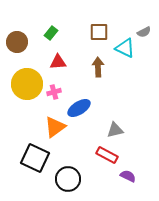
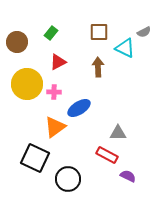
red triangle: rotated 24 degrees counterclockwise
pink cross: rotated 16 degrees clockwise
gray triangle: moved 3 px right, 3 px down; rotated 12 degrees clockwise
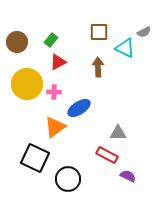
green rectangle: moved 7 px down
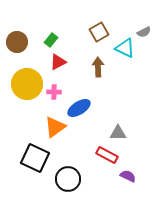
brown square: rotated 30 degrees counterclockwise
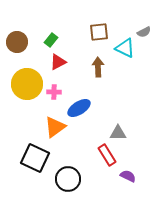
brown square: rotated 24 degrees clockwise
red rectangle: rotated 30 degrees clockwise
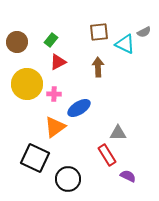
cyan triangle: moved 4 px up
pink cross: moved 2 px down
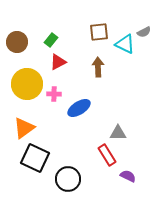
orange triangle: moved 31 px left, 1 px down
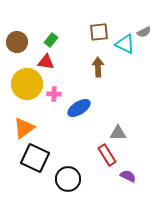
red triangle: moved 12 px left; rotated 36 degrees clockwise
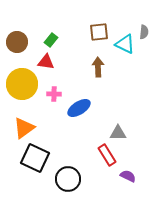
gray semicircle: rotated 56 degrees counterclockwise
yellow circle: moved 5 px left
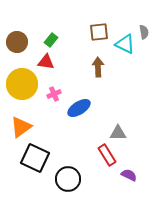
gray semicircle: rotated 16 degrees counterclockwise
pink cross: rotated 24 degrees counterclockwise
orange triangle: moved 3 px left, 1 px up
purple semicircle: moved 1 px right, 1 px up
